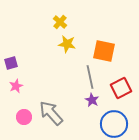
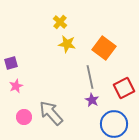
orange square: moved 3 px up; rotated 25 degrees clockwise
red square: moved 3 px right
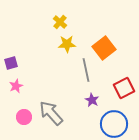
yellow star: rotated 12 degrees counterclockwise
orange square: rotated 15 degrees clockwise
gray line: moved 4 px left, 7 px up
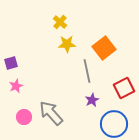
gray line: moved 1 px right, 1 px down
purple star: rotated 16 degrees clockwise
